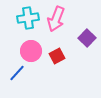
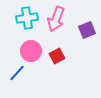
cyan cross: moved 1 px left
purple square: moved 8 px up; rotated 24 degrees clockwise
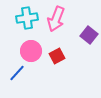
purple square: moved 2 px right, 5 px down; rotated 30 degrees counterclockwise
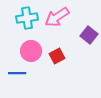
pink arrow: moved 1 px right, 2 px up; rotated 35 degrees clockwise
blue line: rotated 48 degrees clockwise
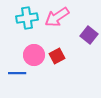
pink circle: moved 3 px right, 4 px down
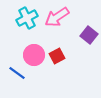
cyan cross: rotated 20 degrees counterclockwise
blue line: rotated 36 degrees clockwise
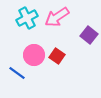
red square: rotated 28 degrees counterclockwise
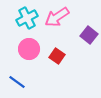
pink circle: moved 5 px left, 6 px up
blue line: moved 9 px down
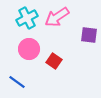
purple square: rotated 30 degrees counterclockwise
red square: moved 3 px left, 5 px down
